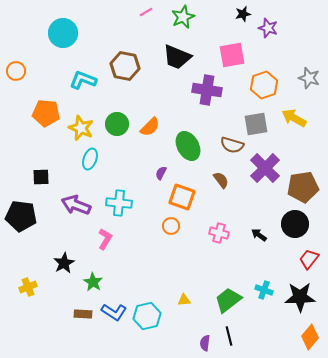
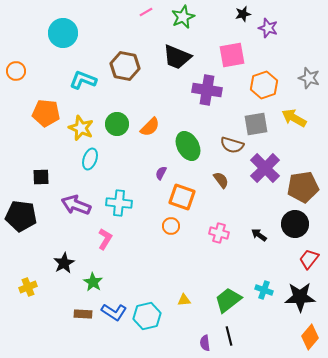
purple semicircle at (205, 343): rotated 14 degrees counterclockwise
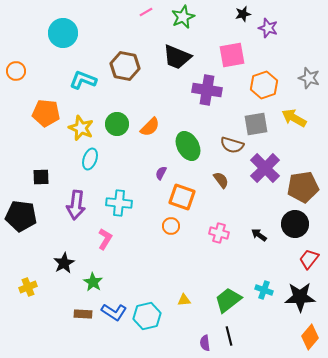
purple arrow at (76, 205): rotated 104 degrees counterclockwise
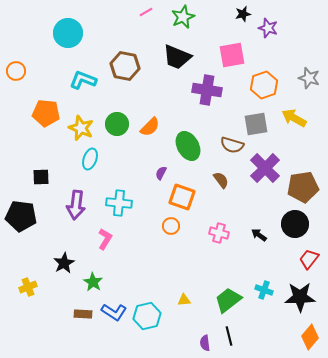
cyan circle at (63, 33): moved 5 px right
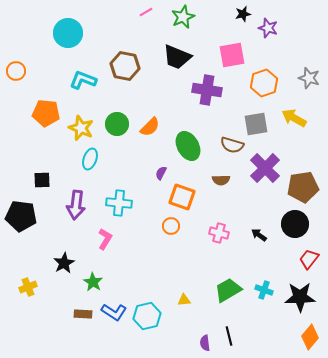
orange hexagon at (264, 85): moved 2 px up
black square at (41, 177): moved 1 px right, 3 px down
brown semicircle at (221, 180): rotated 126 degrees clockwise
green trapezoid at (228, 300): moved 10 px up; rotated 8 degrees clockwise
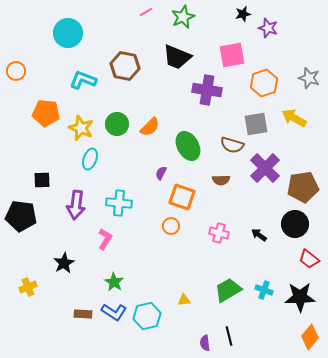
red trapezoid at (309, 259): rotated 90 degrees counterclockwise
green star at (93, 282): moved 21 px right
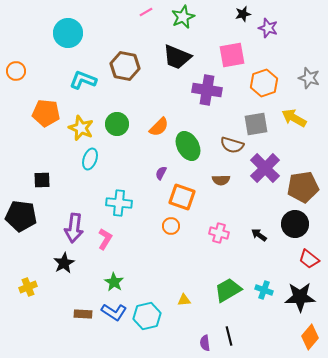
orange semicircle at (150, 127): moved 9 px right
purple arrow at (76, 205): moved 2 px left, 23 px down
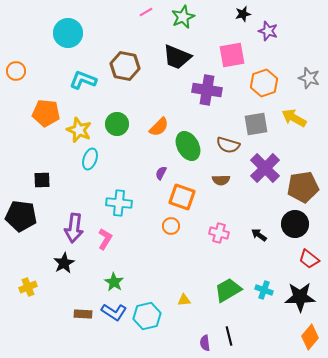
purple star at (268, 28): moved 3 px down
yellow star at (81, 128): moved 2 px left, 2 px down
brown semicircle at (232, 145): moved 4 px left
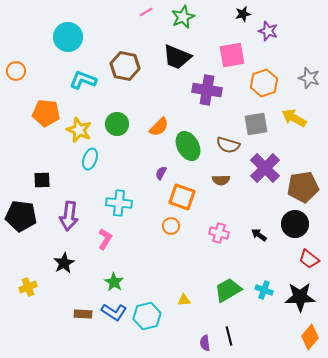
cyan circle at (68, 33): moved 4 px down
purple arrow at (74, 228): moved 5 px left, 12 px up
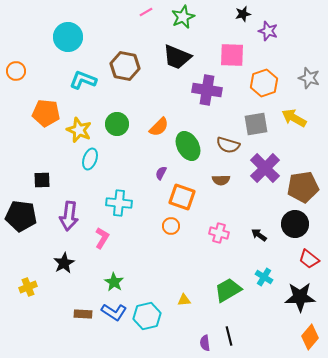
pink square at (232, 55): rotated 12 degrees clockwise
pink L-shape at (105, 239): moved 3 px left, 1 px up
cyan cross at (264, 290): moved 13 px up; rotated 12 degrees clockwise
